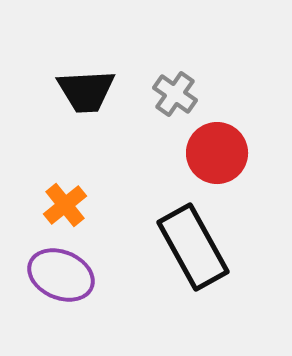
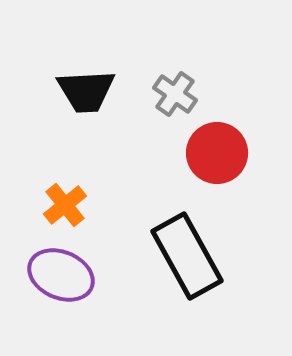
black rectangle: moved 6 px left, 9 px down
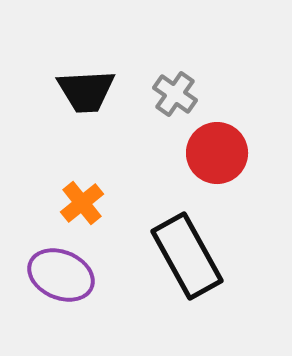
orange cross: moved 17 px right, 2 px up
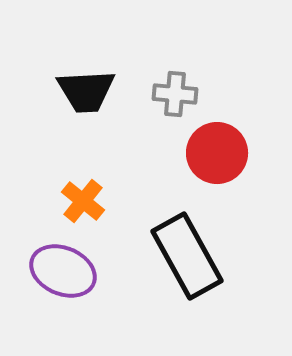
gray cross: rotated 30 degrees counterclockwise
orange cross: moved 1 px right, 2 px up; rotated 12 degrees counterclockwise
purple ellipse: moved 2 px right, 4 px up
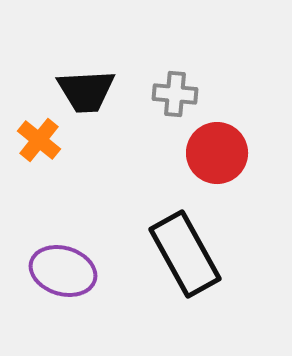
orange cross: moved 44 px left, 61 px up
black rectangle: moved 2 px left, 2 px up
purple ellipse: rotated 6 degrees counterclockwise
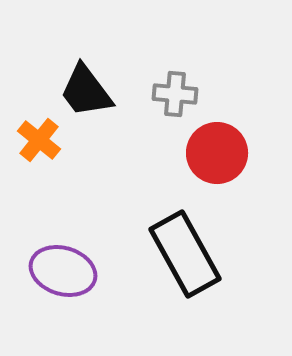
black trapezoid: rotated 56 degrees clockwise
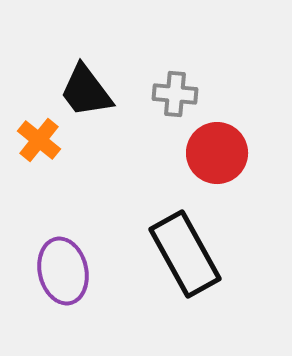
purple ellipse: rotated 60 degrees clockwise
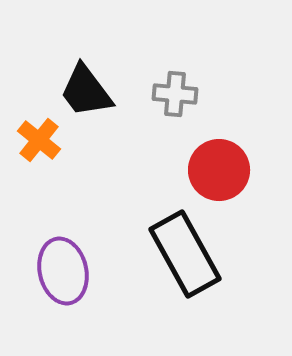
red circle: moved 2 px right, 17 px down
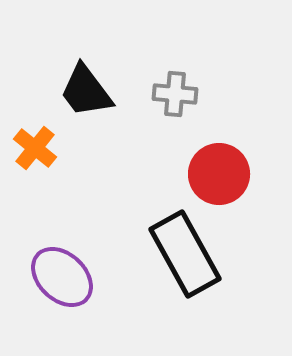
orange cross: moved 4 px left, 8 px down
red circle: moved 4 px down
purple ellipse: moved 1 px left, 6 px down; rotated 34 degrees counterclockwise
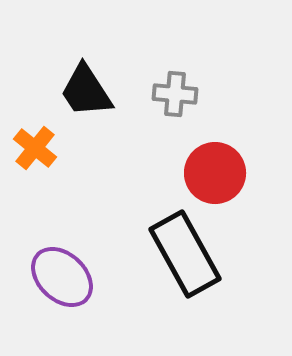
black trapezoid: rotated 4 degrees clockwise
red circle: moved 4 px left, 1 px up
